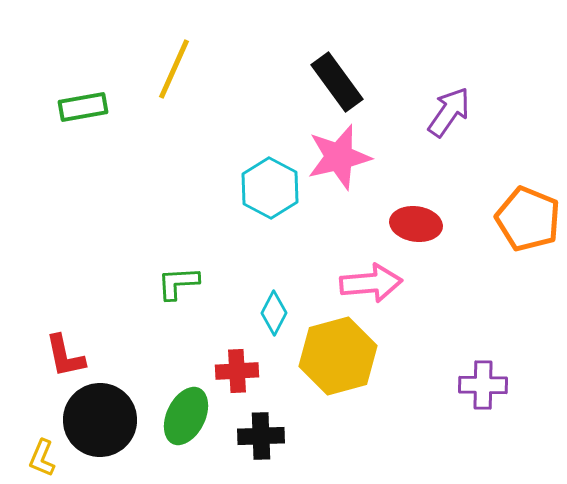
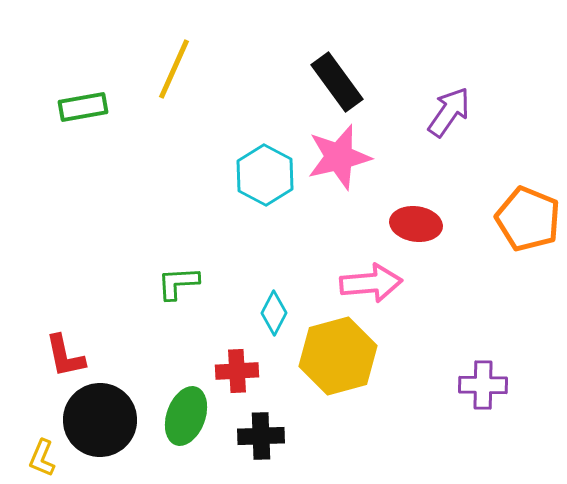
cyan hexagon: moved 5 px left, 13 px up
green ellipse: rotated 6 degrees counterclockwise
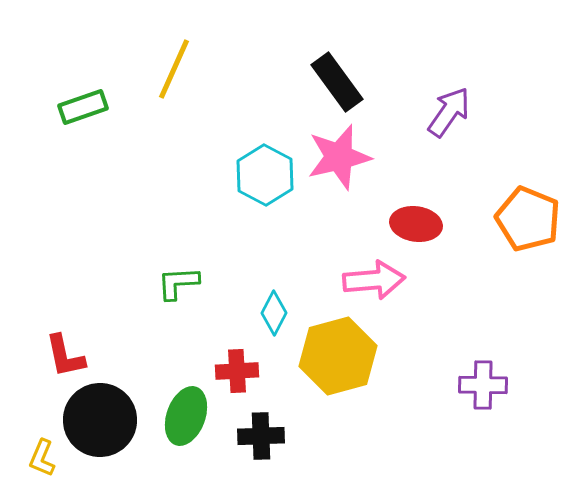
green rectangle: rotated 9 degrees counterclockwise
pink arrow: moved 3 px right, 3 px up
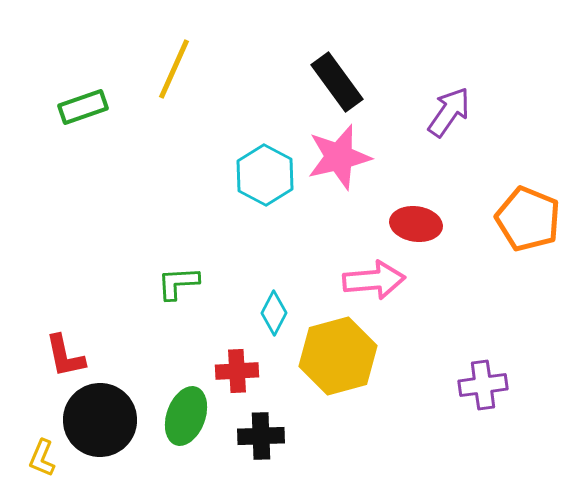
purple cross: rotated 9 degrees counterclockwise
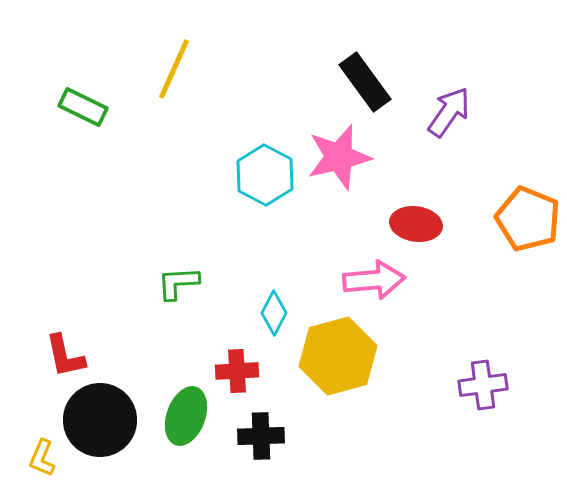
black rectangle: moved 28 px right
green rectangle: rotated 45 degrees clockwise
